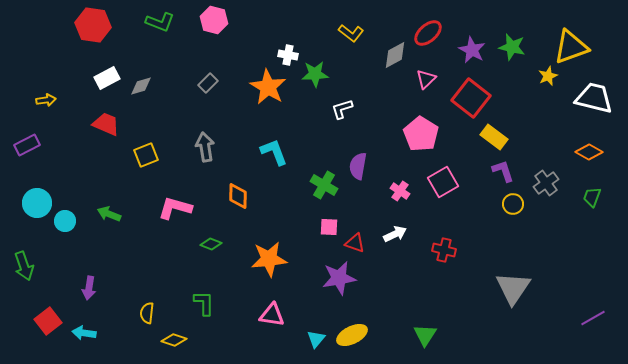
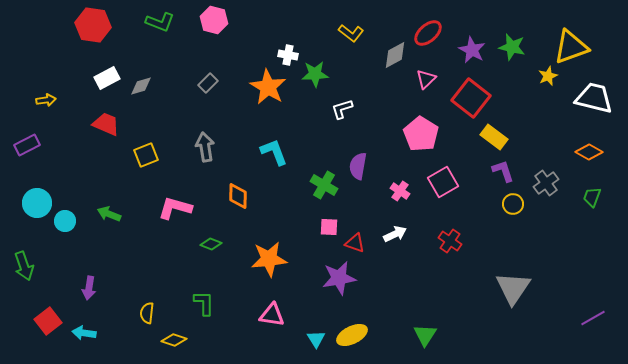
red cross at (444, 250): moved 6 px right, 9 px up; rotated 20 degrees clockwise
cyan triangle at (316, 339): rotated 12 degrees counterclockwise
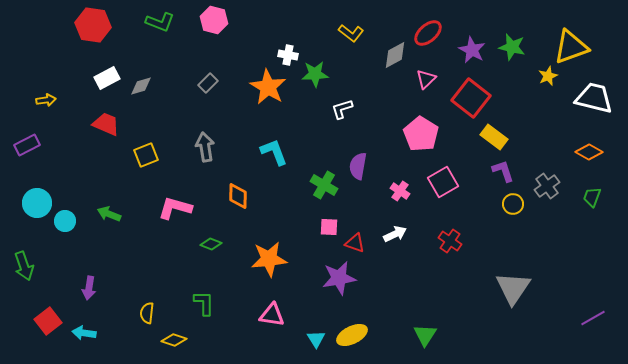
gray cross at (546, 183): moved 1 px right, 3 px down
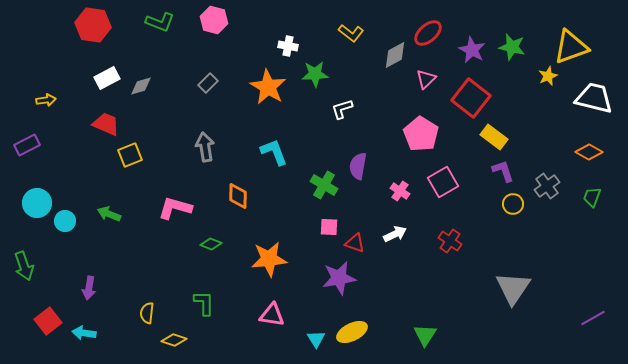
white cross at (288, 55): moved 9 px up
yellow square at (146, 155): moved 16 px left
yellow ellipse at (352, 335): moved 3 px up
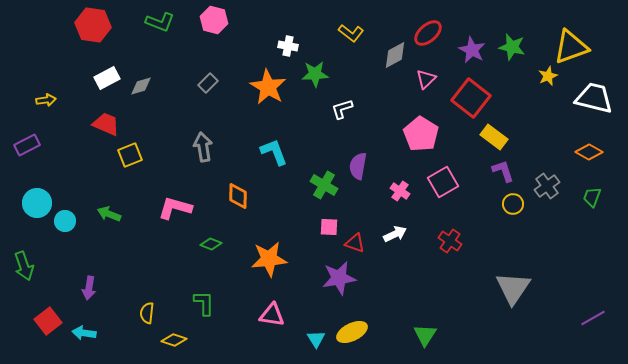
gray arrow at (205, 147): moved 2 px left
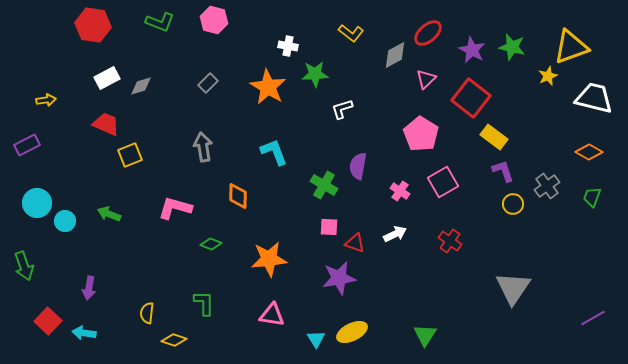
red square at (48, 321): rotated 8 degrees counterclockwise
